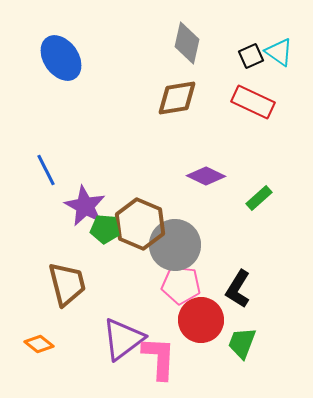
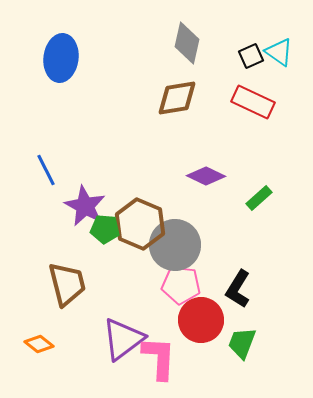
blue ellipse: rotated 42 degrees clockwise
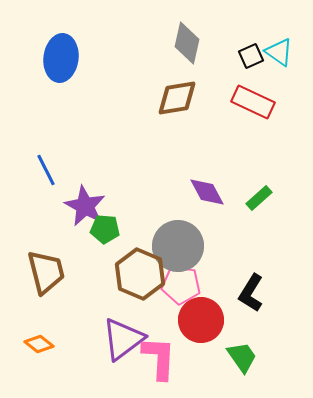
purple diamond: moved 1 px right, 16 px down; rotated 36 degrees clockwise
brown hexagon: moved 50 px down
gray circle: moved 3 px right, 1 px down
brown trapezoid: moved 21 px left, 12 px up
black L-shape: moved 13 px right, 4 px down
green trapezoid: moved 14 px down; rotated 124 degrees clockwise
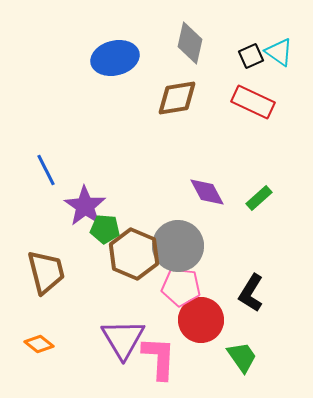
gray diamond: moved 3 px right
blue ellipse: moved 54 px right; rotated 69 degrees clockwise
purple star: rotated 6 degrees clockwise
brown hexagon: moved 6 px left, 20 px up
pink pentagon: moved 2 px down
purple triangle: rotated 24 degrees counterclockwise
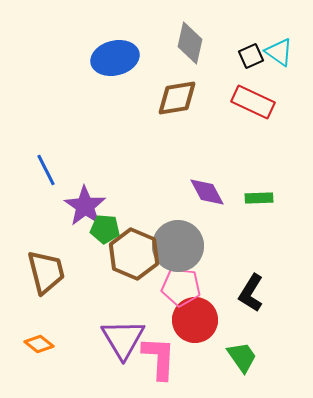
green rectangle: rotated 40 degrees clockwise
red circle: moved 6 px left
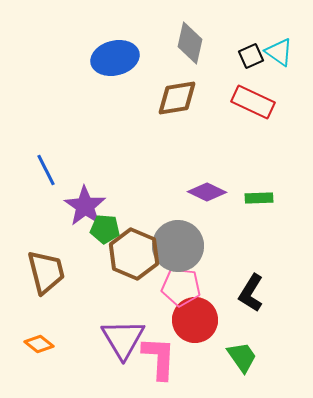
purple diamond: rotated 36 degrees counterclockwise
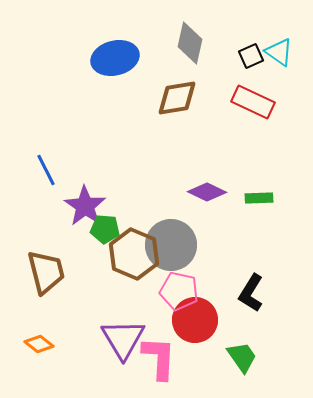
gray circle: moved 7 px left, 1 px up
pink pentagon: moved 2 px left, 4 px down; rotated 6 degrees clockwise
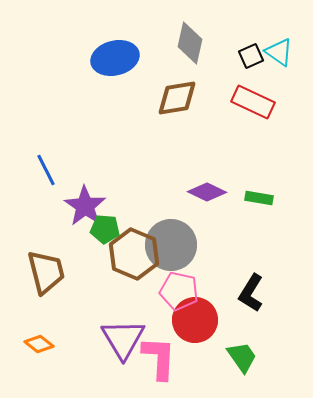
green rectangle: rotated 12 degrees clockwise
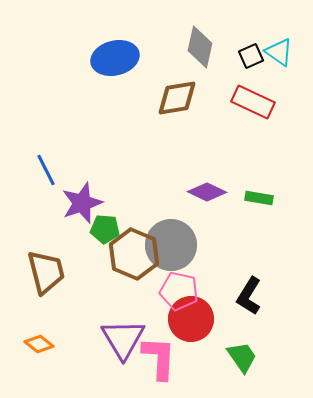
gray diamond: moved 10 px right, 4 px down
purple star: moved 3 px left, 3 px up; rotated 18 degrees clockwise
black L-shape: moved 2 px left, 3 px down
red circle: moved 4 px left, 1 px up
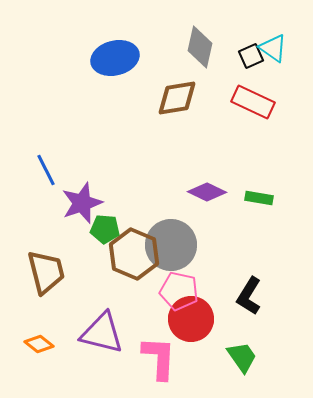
cyan triangle: moved 6 px left, 4 px up
purple triangle: moved 21 px left, 6 px up; rotated 45 degrees counterclockwise
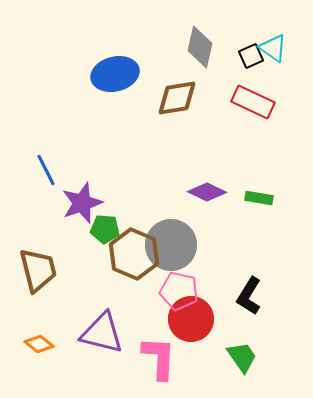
blue ellipse: moved 16 px down
brown trapezoid: moved 8 px left, 2 px up
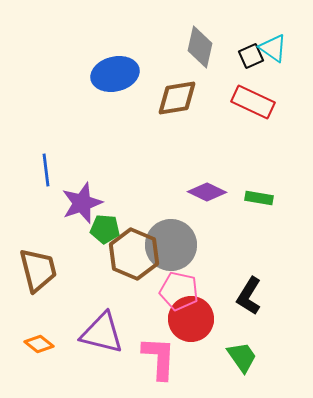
blue line: rotated 20 degrees clockwise
